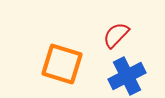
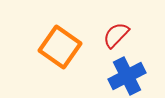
orange square: moved 2 px left, 17 px up; rotated 18 degrees clockwise
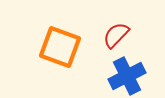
orange square: rotated 15 degrees counterclockwise
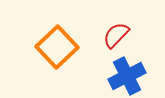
orange square: moved 3 px left; rotated 27 degrees clockwise
